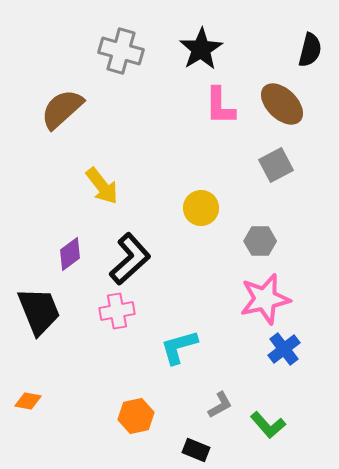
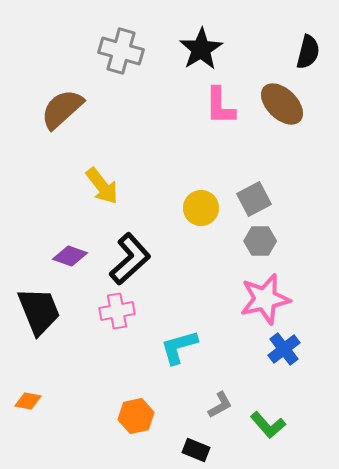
black semicircle: moved 2 px left, 2 px down
gray square: moved 22 px left, 34 px down
purple diamond: moved 2 px down; rotated 56 degrees clockwise
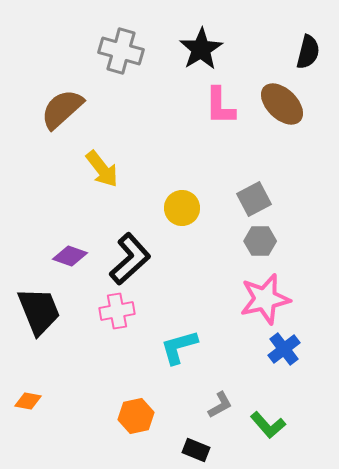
yellow arrow: moved 17 px up
yellow circle: moved 19 px left
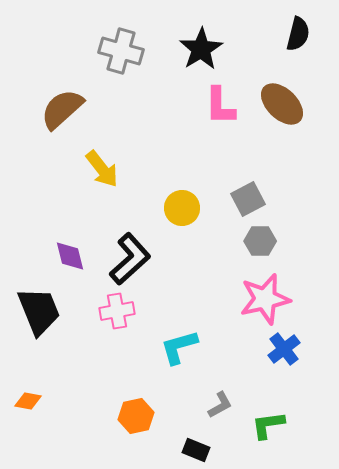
black semicircle: moved 10 px left, 18 px up
gray square: moved 6 px left
purple diamond: rotated 56 degrees clockwise
green L-shape: rotated 123 degrees clockwise
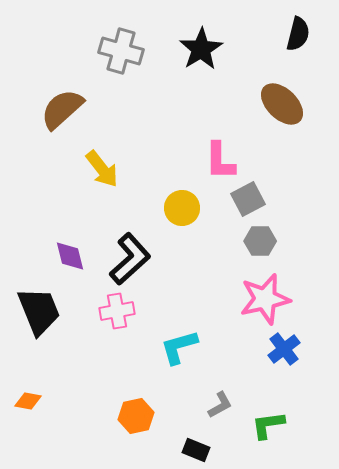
pink L-shape: moved 55 px down
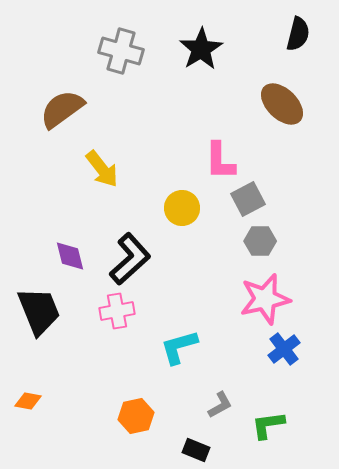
brown semicircle: rotated 6 degrees clockwise
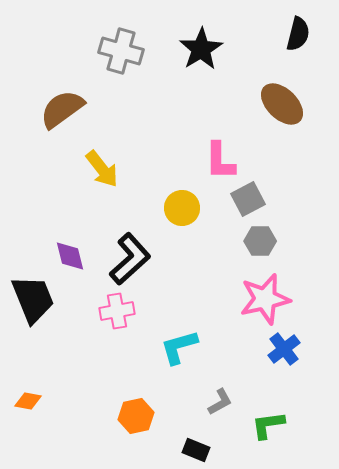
black trapezoid: moved 6 px left, 12 px up
gray L-shape: moved 3 px up
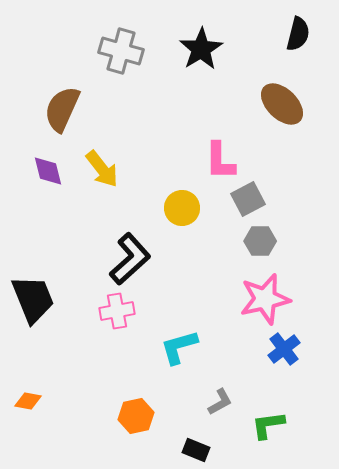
brown semicircle: rotated 30 degrees counterclockwise
purple diamond: moved 22 px left, 85 px up
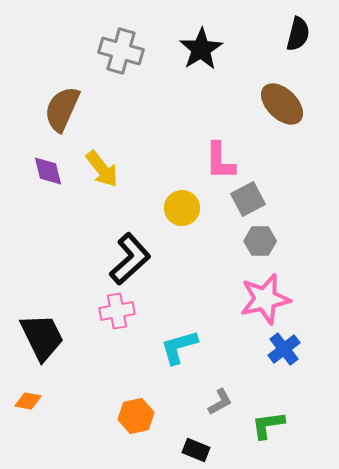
black trapezoid: moved 9 px right, 38 px down; rotated 4 degrees counterclockwise
